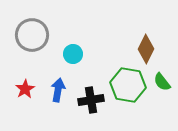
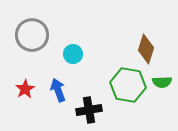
brown diamond: rotated 8 degrees counterclockwise
green semicircle: rotated 54 degrees counterclockwise
blue arrow: rotated 30 degrees counterclockwise
black cross: moved 2 px left, 10 px down
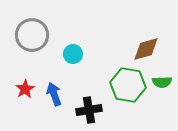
brown diamond: rotated 56 degrees clockwise
blue arrow: moved 4 px left, 4 px down
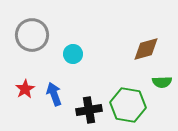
green hexagon: moved 20 px down
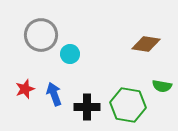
gray circle: moved 9 px right
brown diamond: moved 5 px up; rotated 24 degrees clockwise
cyan circle: moved 3 px left
green semicircle: moved 4 px down; rotated 12 degrees clockwise
red star: rotated 12 degrees clockwise
black cross: moved 2 px left, 3 px up; rotated 10 degrees clockwise
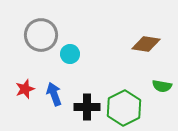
green hexagon: moved 4 px left, 3 px down; rotated 24 degrees clockwise
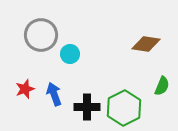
green semicircle: rotated 78 degrees counterclockwise
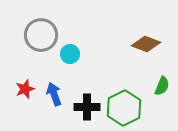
brown diamond: rotated 12 degrees clockwise
